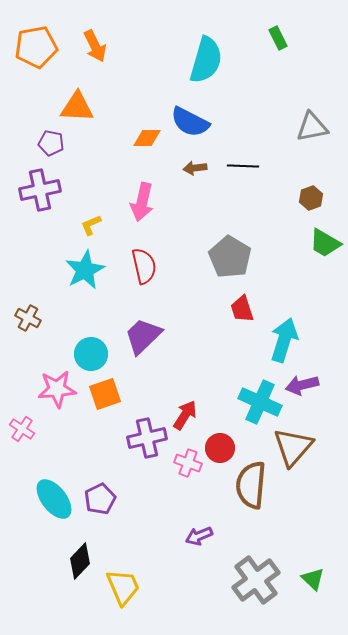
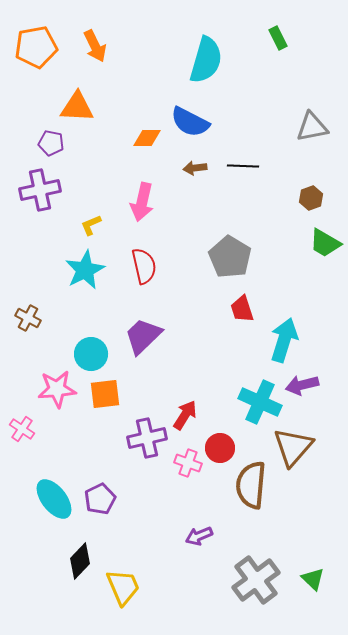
orange square at (105, 394): rotated 12 degrees clockwise
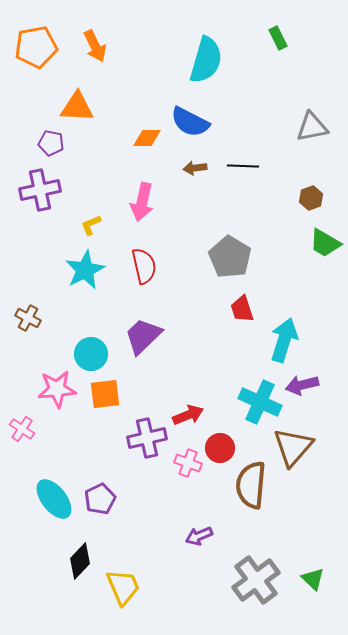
red arrow at (185, 415): moved 3 px right; rotated 36 degrees clockwise
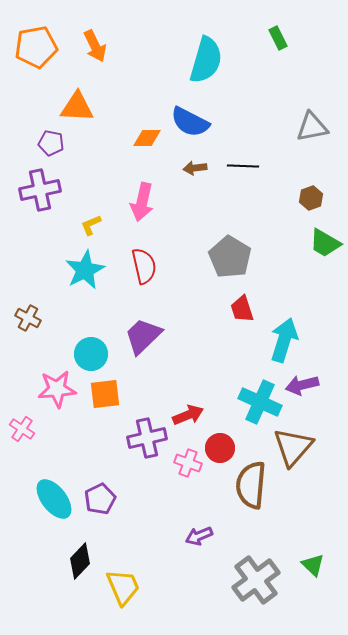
green triangle at (313, 579): moved 14 px up
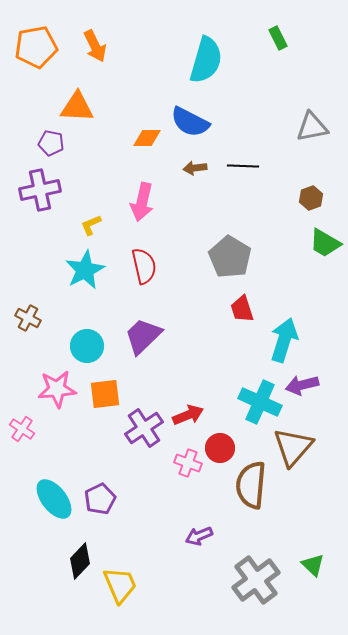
cyan circle at (91, 354): moved 4 px left, 8 px up
purple cross at (147, 438): moved 3 px left, 10 px up; rotated 21 degrees counterclockwise
yellow trapezoid at (123, 587): moved 3 px left, 2 px up
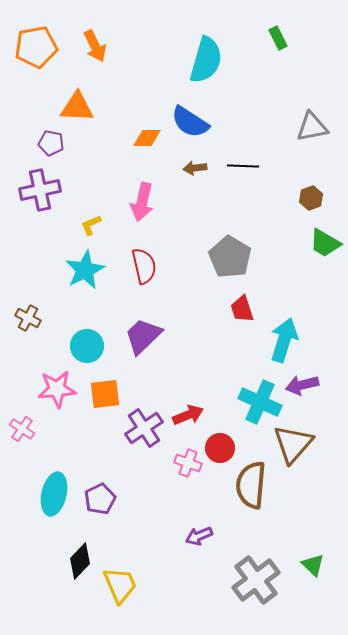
blue semicircle at (190, 122): rotated 6 degrees clockwise
brown triangle at (293, 447): moved 3 px up
cyan ellipse at (54, 499): moved 5 px up; rotated 51 degrees clockwise
